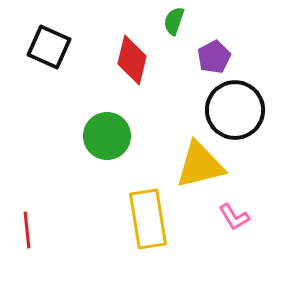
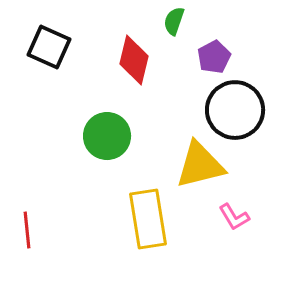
red diamond: moved 2 px right
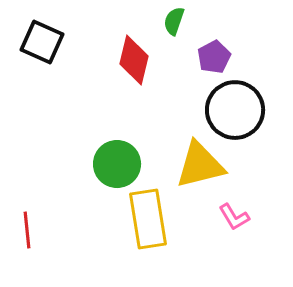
black square: moved 7 px left, 5 px up
green circle: moved 10 px right, 28 px down
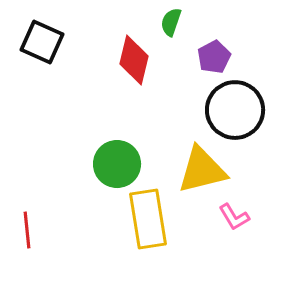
green semicircle: moved 3 px left, 1 px down
yellow triangle: moved 2 px right, 5 px down
